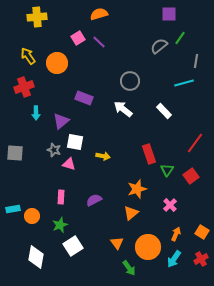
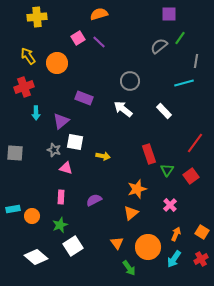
pink triangle at (69, 164): moved 3 px left, 4 px down
white diamond at (36, 257): rotated 60 degrees counterclockwise
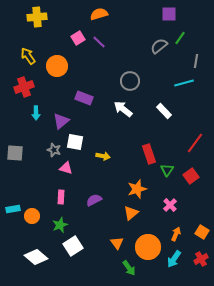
orange circle at (57, 63): moved 3 px down
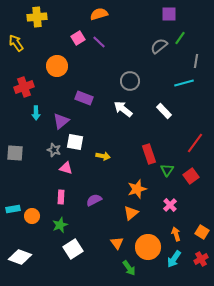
yellow arrow at (28, 56): moved 12 px left, 13 px up
orange arrow at (176, 234): rotated 40 degrees counterclockwise
white square at (73, 246): moved 3 px down
white diamond at (36, 257): moved 16 px left; rotated 20 degrees counterclockwise
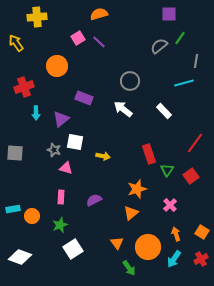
purple triangle at (61, 121): moved 2 px up
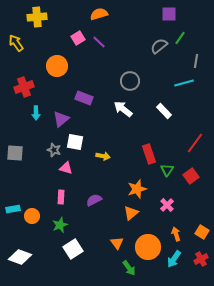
pink cross at (170, 205): moved 3 px left
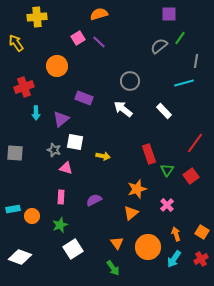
green arrow at (129, 268): moved 16 px left
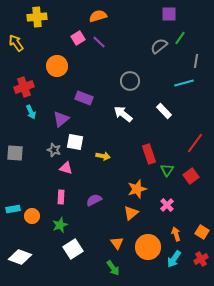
orange semicircle at (99, 14): moved 1 px left, 2 px down
white arrow at (123, 109): moved 5 px down
cyan arrow at (36, 113): moved 5 px left, 1 px up; rotated 24 degrees counterclockwise
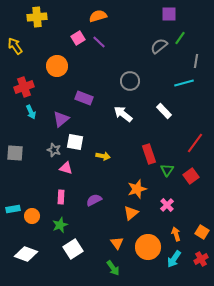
yellow arrow at (16, 43): moved 1 px left, 3 px down
white diamond at (20, 257): moved 6 px right, 3 px up
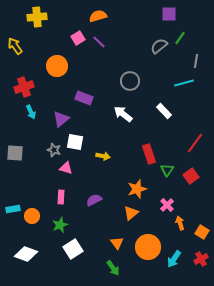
orange arrow at (176, 234): moved 4 px right, 11 px up
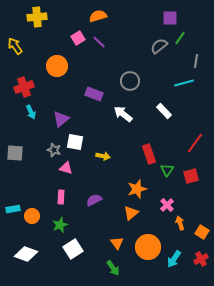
purple square at (169, 14): moved 1 px right, 4 px down
purple rectangle at (84, 98): moved 10 px right, 4 px up
red square at (191, 176): rotated 21 degrees clockwise
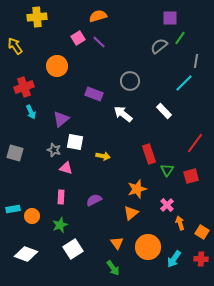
cyan line at (184, 83): rotated 30 degrees counterclockwise
gray square at (15, 153): rotated 12 degrees clockwise
red cross at (201, 259): rotated 32 degrees clockwise
